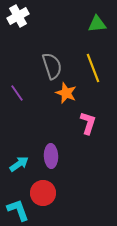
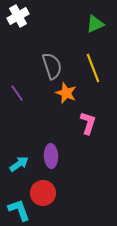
green triangle: moved 2 px left; rotated 18 degrees counterclockwise
cyan L-shape: moved 1 px right
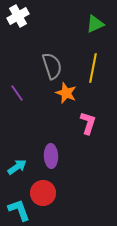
yellow line: rotated 32 degrees clockwise
cyan arrow: moved 2 px left, 3 px down
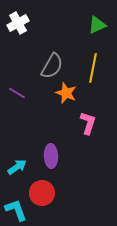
white cross: moved 7 px down
green triangle: moved 2 px right, 1 px down
gray semicircle: rotated 48 degrees clockwise
purple line: rotated 24 degrees counterclockwise
red circle: moved 1 px left
cyan L-shape: moved 3 px left
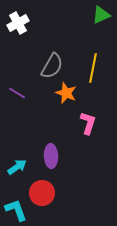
green triangle: moved 4 px right, 10 px up
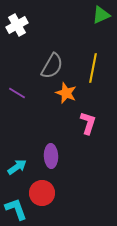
white cross: moved 1 px left, 2 px down
cyan L-shape: moved 1 px up
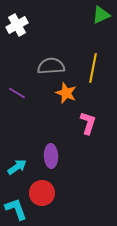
gray semicircle: moved 1 px left; rotated 124 degrees counterclockwise
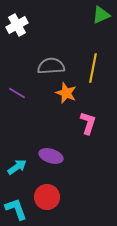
purple ellipse: rotated 70 degrees counterclockwise
red circle: moved 5 px right, 4 px down
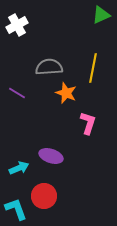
gray semicircle: moved 2 px left, 1 px down
cyan arrow: moved 2 px right, 1 px down; rotated 12 degrees clockwise
red circle: moved 3 px left, 1 px up
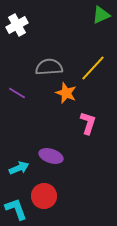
yellow line: rotated 32 degrees clockwise
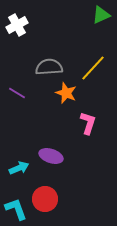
red circle: moved 1 px right, 3 px down
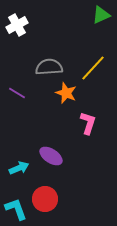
purple ellipse: rotated 15 degrees clockwise
